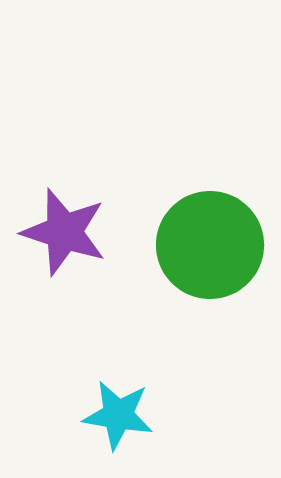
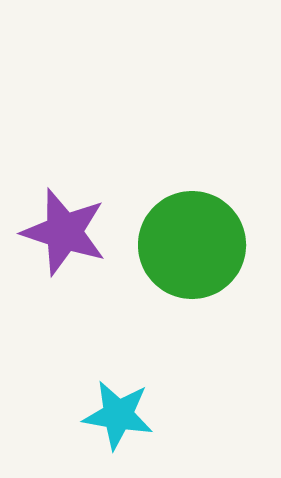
green circle: moved 18 px left
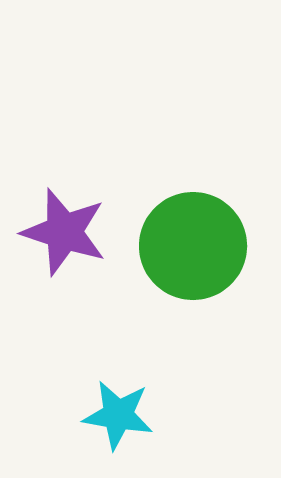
green circle: moved 1 px right, 1 px down
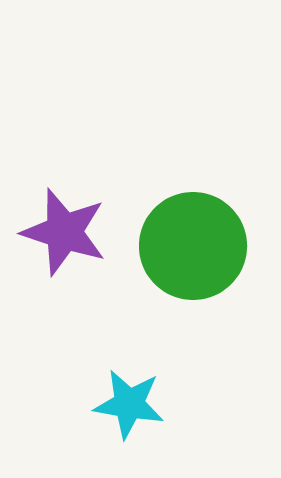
cyan star: moved 11 px right, 11 px up
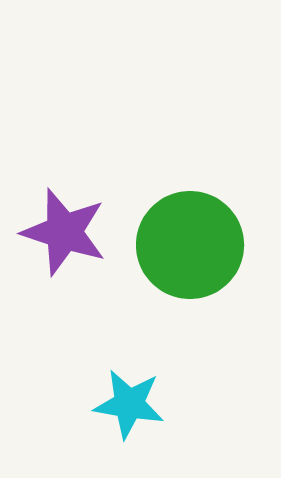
green circle: moved 3 px left, 1 px up
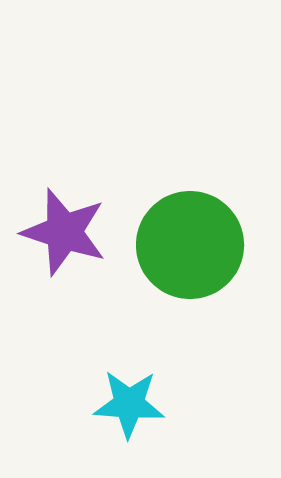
cyan star: rotated 6 degrees counterclockwise
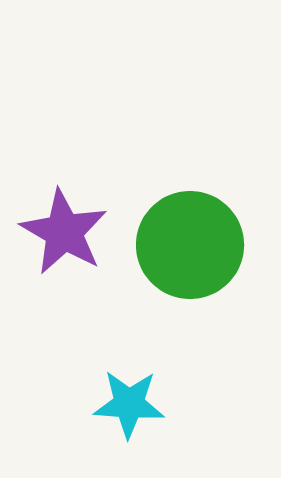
purple star: rotated 12 degrees clockwise
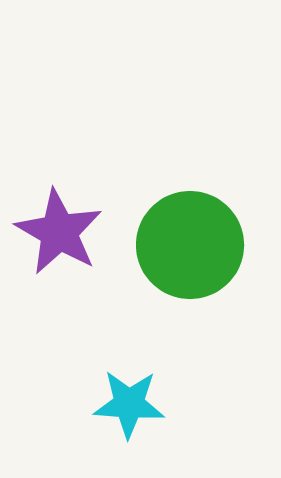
purple star: moved 5 px left
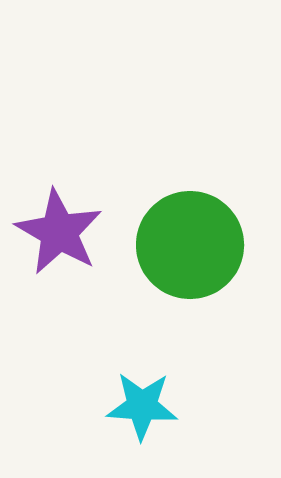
cyan star: moved 13 px right, 2 px down
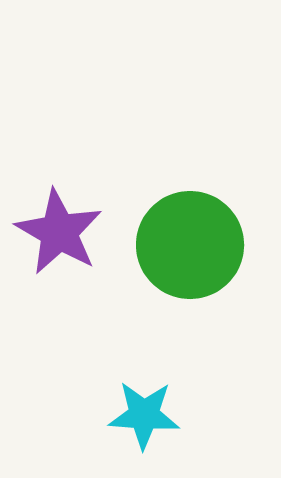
cyan star: moved 2 px right, 9 px down
